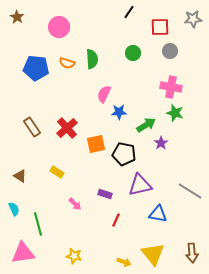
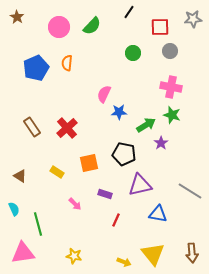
green semicircle: moved 33 px up; rotated 48 degrees clockwise
orange semicircle: rotated 77 degrees clockwise
blue pentagon: rotated 30 degrees counterclockwise
green star: moved 3 px left, 2 px down
orange square: moved 7 px left, 19 px down
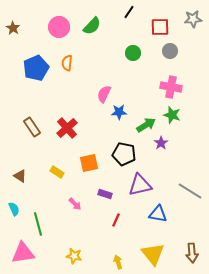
brown star: moved 4 px left, 11 px down
yellow arrow: moved 6 px left; rotated 128 degrees counterclockwise
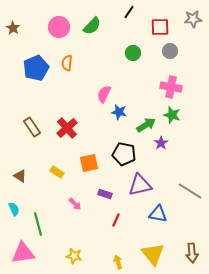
blue star: rotated 14 degrees clockwise
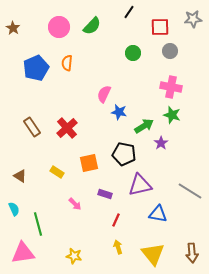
green arrow: moved 2 px left, 1 px down
yellow arrow: moved 15 px up
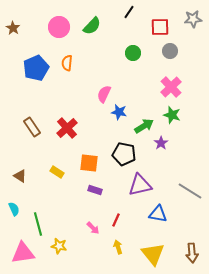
pink cross: rotated 35 degrees clockwise
orange square: rotated 18 degrees clockwise
purple rectangle: moved 10 px left, 4 px up
pink arrow: moved 18 px right, 24 px down
yellow star: moved 15 px left, 10 px up
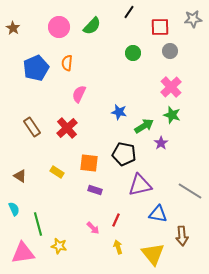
pink semicircle: moved 25 px left
brown arrow: moved 10 px left, 17 px up
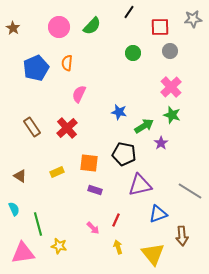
yellow rectangle: rotated 56 degrees counterclockwise
blue triangle: rotated 30 degrees counterclockwise
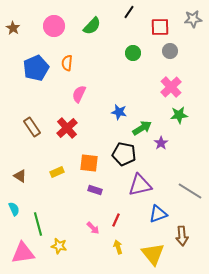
pink circle: moved 5 px left, 1 px up
green star: moved 7 px right; rotated 24 degrees counterclockwise
green arrow: moved 2 px left, 2 px down
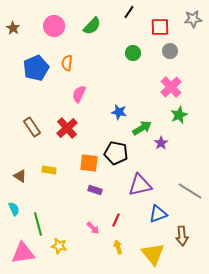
green star: rotated 18 degrees counterclockwise
black pentagon: moved 8 px left, 1 px up
yellow rectangle: moved 8 px left, 2 px up; rotated 32 degrees clockwise
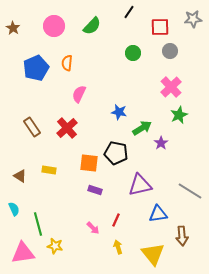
blue triangle: rotated 12 degrees clockwise
yellow star: moved 4 px left
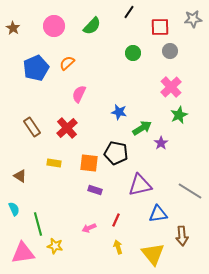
orange semicircle: rotated 42 degrees clockwise
yellow rectangle: moved 5 px right, 7 px up
pink arrow: moved 4 px left; rotated 112 degrees clockwise
